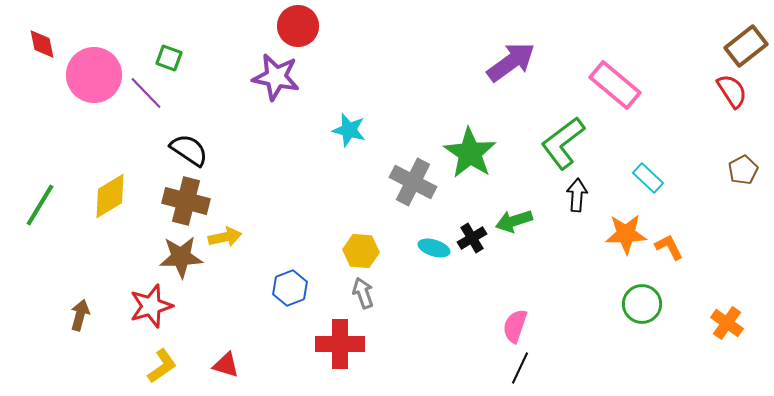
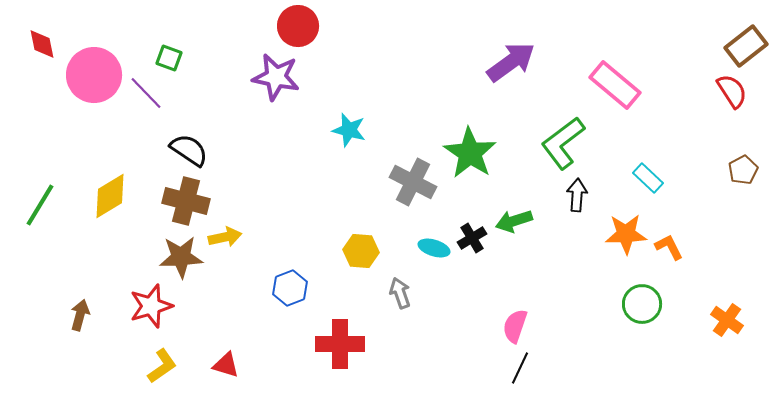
gray arrow: moved 37 px right
orange cross: moved 3 px up
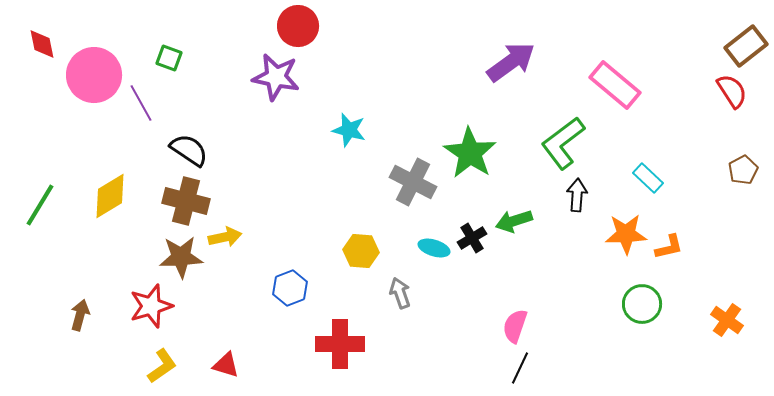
purple line: moved 5 px left, 10 px down; rotated 15 degrees clockwise
orange L-shape: rotated 104 degrees clockwise
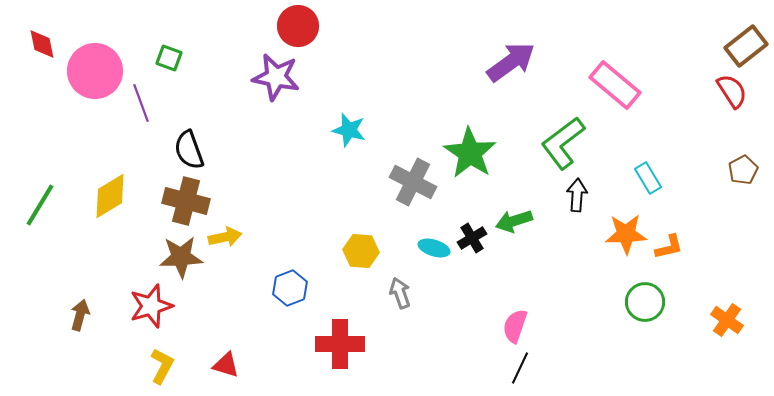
pink circle: moved 1 px right, 4 px up
purple line: rotated 9 degrees clockwise
black semicircle: rotated 144 degrees counterclockwise
cyan rectangle: rotated 16 degrees clockwise
green circle: moved 3 px right, 2 px up
yellow L-shape: rotated 27 degrees counterclockwise
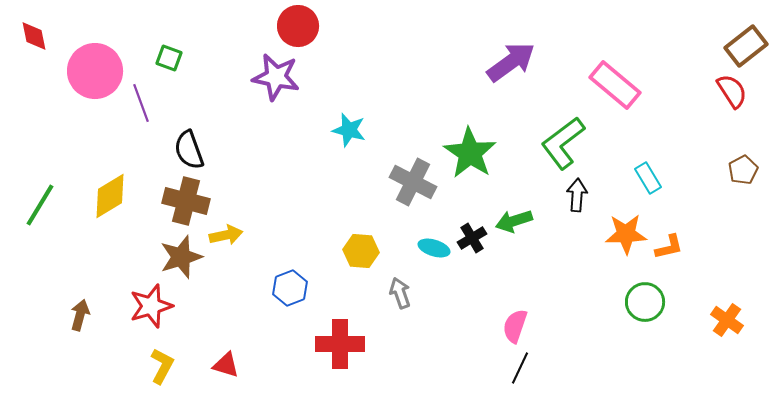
red diamond: moved 8 px left, 8 px up
yellow arrow: moved 1 px right, 2 px up
brown star: rotated 15 degrees counterclockwise
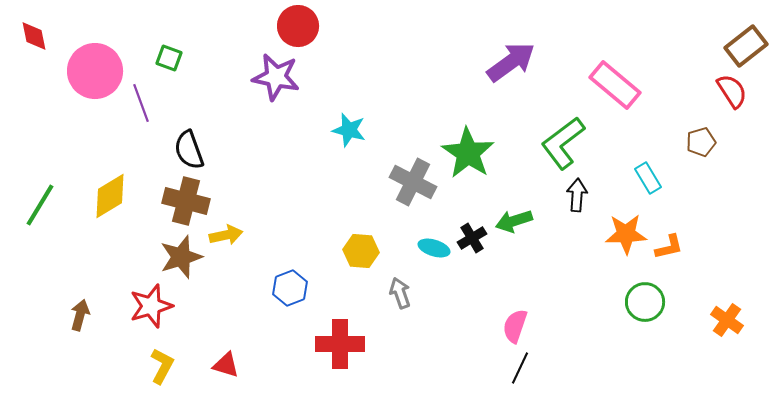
green star: moved 2 px left
brown pentagon: moved 42 px left, 28 px up; rotated 12 degrees clockwise
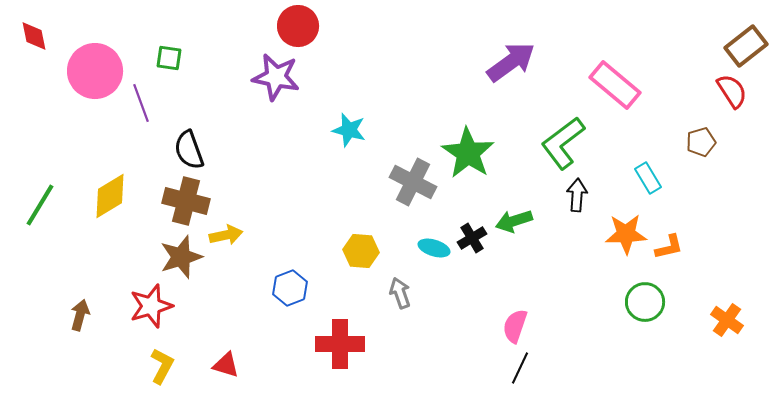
green square: rotated 12 degrees counterclockwise
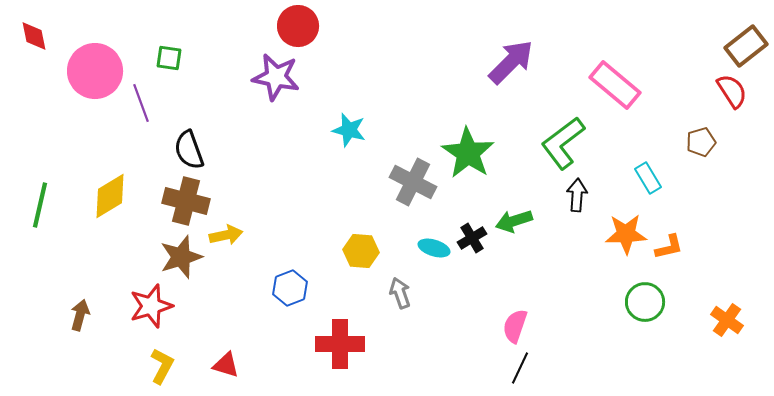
purple arrow: rotated 9 degrees counterclockwise
green line: rotated 18 degrees counterclockwise
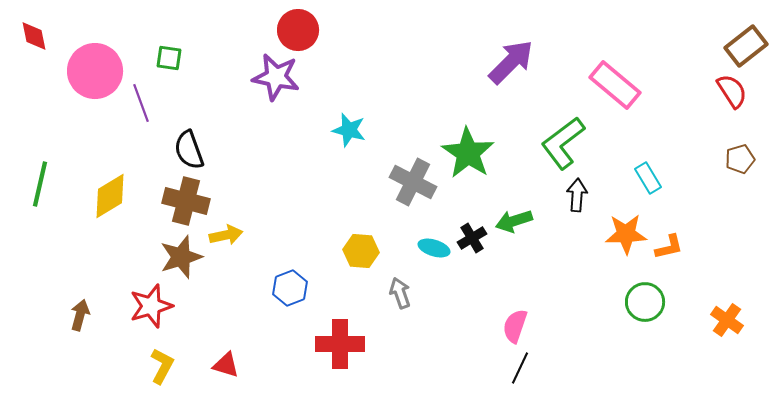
red circle: moved 4 px down
brown pentagon: moved 39 px right, 17 px down
green line: moved 21 px up
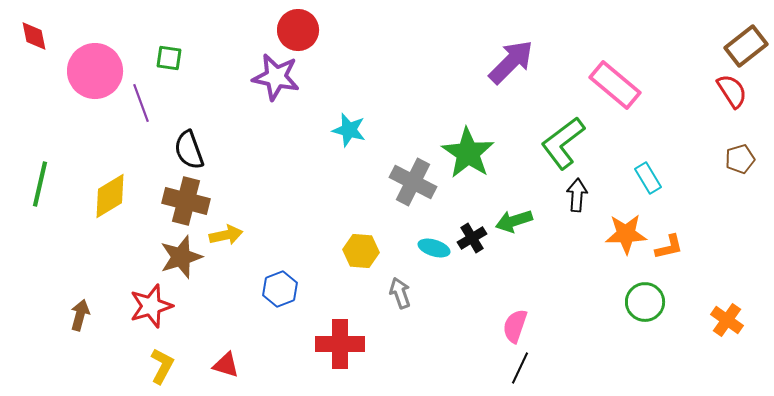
blue hexagon: moved 10 px left, 1 px down
